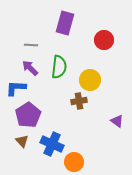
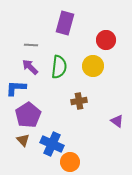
red circle: moved 2 px right
purple arrow: moved 1 px up
yellow circle: moved 3 px right, 14 px up
brown triangle: moved 1 px right, 1 px up
orange circle: moved 4 px left
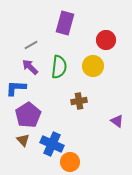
gray line: rotated 32 degrees counterclockwise
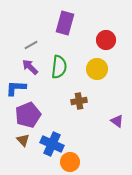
yellow circle: moved 4 px right, 3 px down
purple pentagon: rotated 10 degrees clockwise
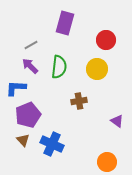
purple arrow: moved 1 px up
orange circle: moved 37 px right
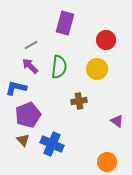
blue L-shape: rotated 10 degrees clockwise
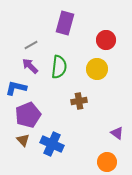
purple triangle: moved 12 px down
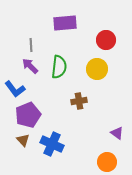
purple rectangle: rotated 70 degrees clockwise
gray line: rotated 64 degrees counterclockwise
blue L-shape: moved 1 px left, 1 px down; rotated 140 degrees counterclockwise
